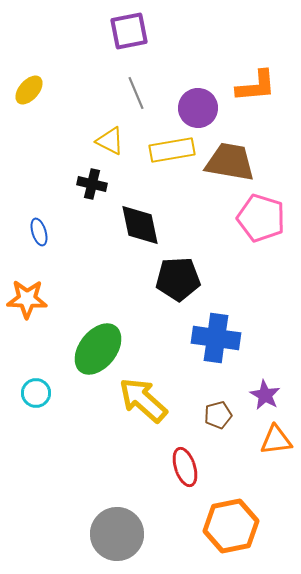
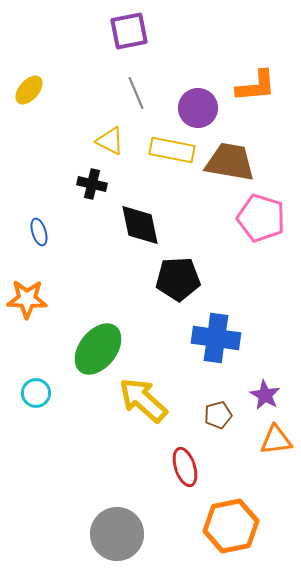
yellow rectangle: rotated 21 degrees clockwise
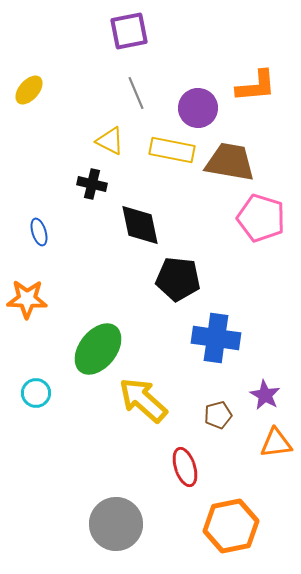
black pentagon: rotated 9 degrees clockwise
orange triangle: moved 3 px down
gray circle: moved 1 px left, 10 px up
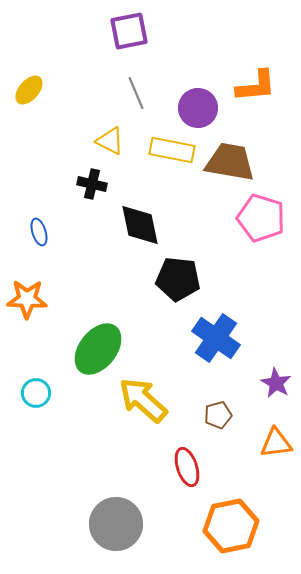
blue cross: rotated 27 degrees clockwise
purple star: moved 11 px right, 12 px up
red ellipse: moved 2 px right
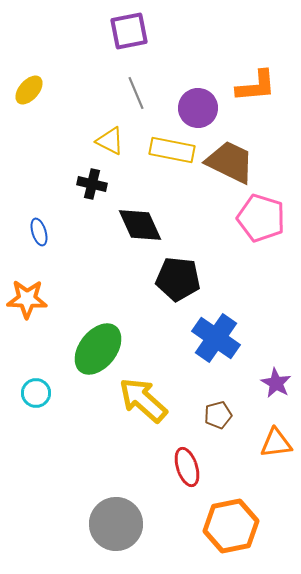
brown trapezoid: rotated 16 degrees clockwise
black diamond: rotated 12 degrees counterclockwise
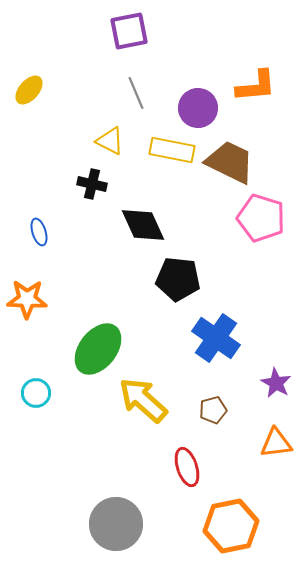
black diamond: moved 3 px right
brown pentagon: moved 5 px left, 5 px up
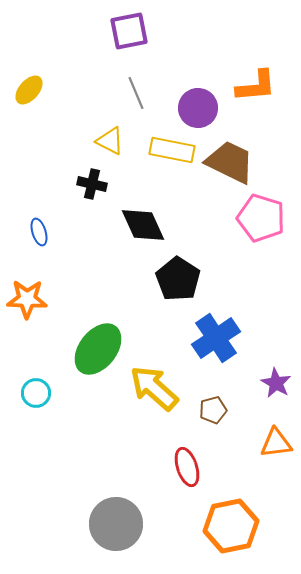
black pentagon: rotated 27 degrees clockwise
blue cross: rotated 21 degrees clockwise
yellow arrow: moved 11 px right, 12 px up
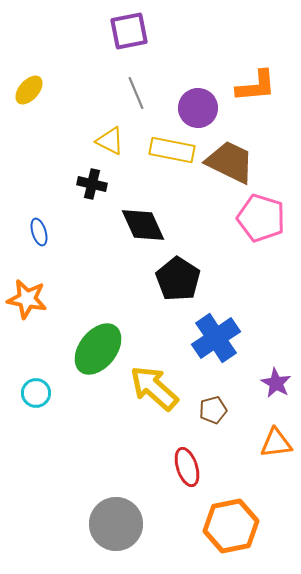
orange star: rotated 9 degrees clockwise
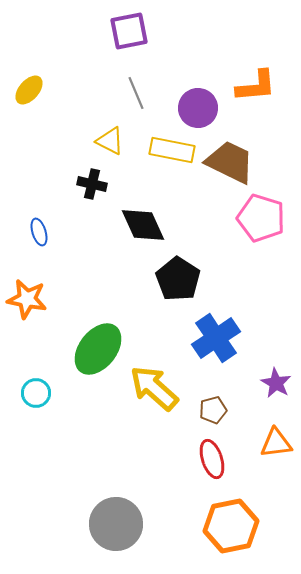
red ellipse: moved 25 px right, 8 px up
